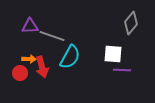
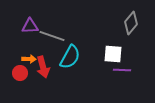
red arrow: moved 1 px right
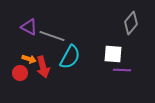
purple triangle: moved 1 px left, 1 px down; rotated 30 degrees clockwise
orange arrow: rotated 16 degrees clockwise
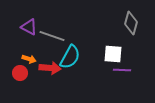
gray diamond: rotated 25 degrees counterclockwise
red arrow: moved 7 px right, 1 px down; rotated 70 degrees counterclockwise
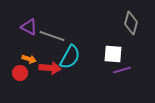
purple line: rotated 18 degrees counterclockwise
